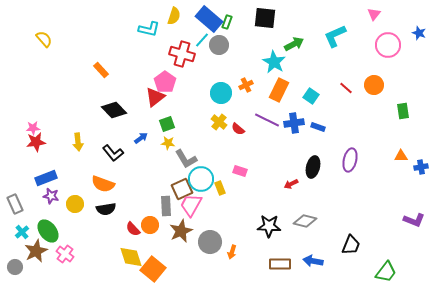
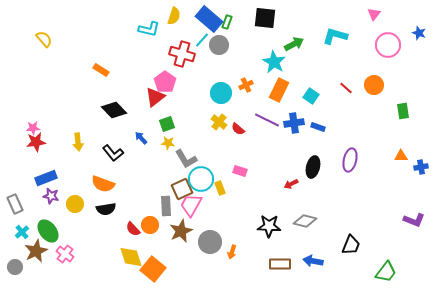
cyan L-shape at (335, 36): rotated 40 degrees clockwise
orange rectangle at (101, 70): rotated 14 degrees counterclockwise
blue arrow at (141, 138): rotated 96 degrees counterclockwise
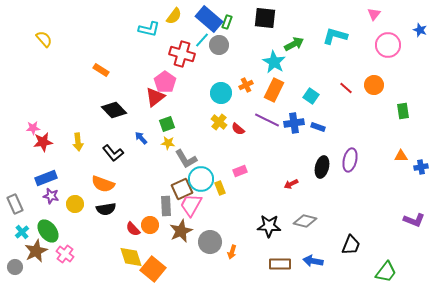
yellow semicircle at (174, 16): rotated 18 degrees clockwise
blue star at (419, 33): moved 1 px right, 3 px up
orange rectangle at (279, 90): moved 5 px left
red star at (36, 142): moved 7 px right
black ellipse at (313, 167): moved 9 px right
pink rectangle at (240, 171): rotated 40 degrees counterclockwise
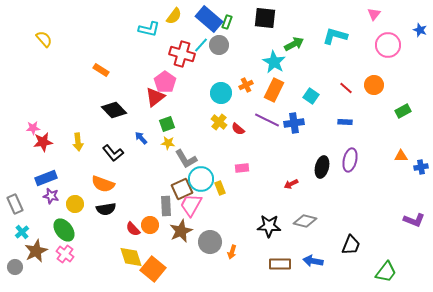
cyan line at (202, 40): moved 1 px left, 5 px down
green rectangle at (403, 111): rotated 70 degrees clockwise
blue rectangle at (318, 127): moved 27 px right, 5 px up; rotated 16 degrees counterclockwise
pink rectangle at (240, 171): moved 2 px right, 3 px up; rotated 16 degrees clockwise
green ellipse at (48, 231): moved 16 px right, 1 px up
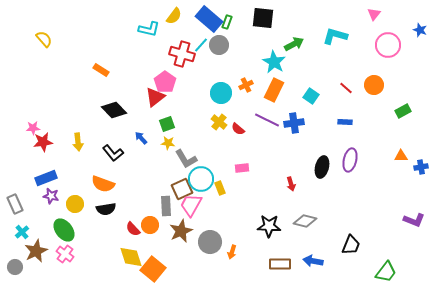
black square at (265, 18): moved 2 px left
red arrow at (291, 184): rotated 80 degrees counterclockwise
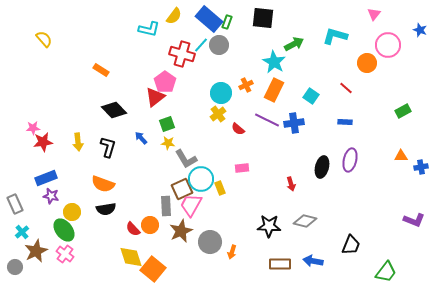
orange circle at (374, 85): moved 7 px left, 22 px up
yellow cross at (219, 122): moved 1 px left, 8 px up; rotated 14 degrees clockwise
black L-shape at (113, 153): moved 5 px left, 6 px up; rotated 125 degrees counterclockwise
yellow circle at (75, 204): moved 3 px left, 8 px down
